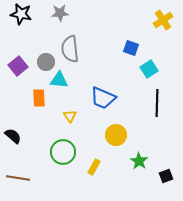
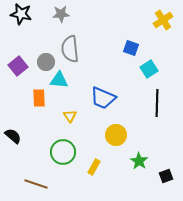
gray star: moved 1 px right, 1 px down
brown line: moved 18 px right, 6 px down; rotated 10 degrees clockwise
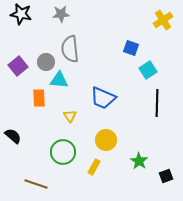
cyan square: moved 1 px left, 1 px down
yellow circle: moved 10 px left, 5 px down
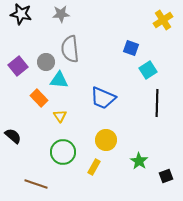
orange rectangle: rotated 42 degrees counterclockwise
yellow triangle: moved 10 px left
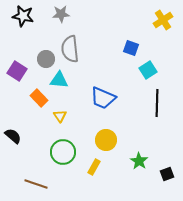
black star: moved 2 px right, 2 px down
gray circle: moved 3 px up
purple square: moved 1 px left, 5 px down; rotated 18 degrees counterclockwise
black square: moved 1 px right, 2 px up
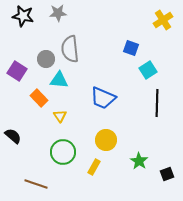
gray star: moved 3 px left, 1 px up
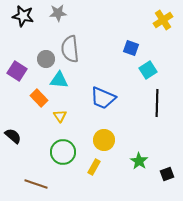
yellow circle: moved 2 px left
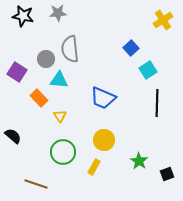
blue square: rotated 28 degrees clockwise
purple square: moved 1 px down
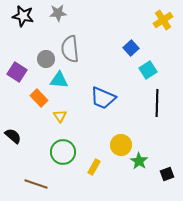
yellow circle: moved 17 px right, 5 px down
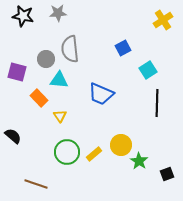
blue square: moved 8 px left; rotated 14 degrees clockwise
purple square: rotated 18 degrees counterclockwise
blue trapezoid: moved 2 px left, 4 px up
green circle: moved 4 px right
yellow rectangle: moved 13 px up; rotated 21 degrees clockwise
